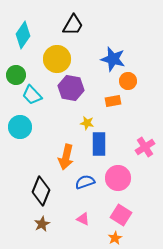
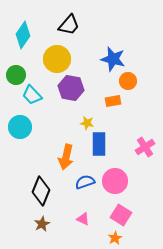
black trapezoid: moved 4 px left; rotated 10 degrees clockwise
pink circle: moved 3 px left, 3 px down
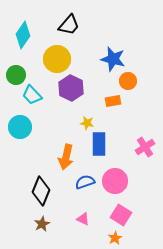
purple hexagon: rotated 15 degrees clockwise
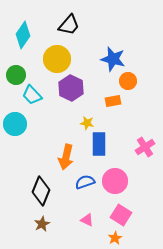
cyan circle: moved 5 px left, 3 px up
pink triangle: moved 4 px right, 1 px down
